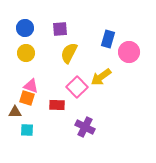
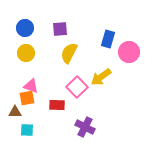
orange square: rotated 28 degrees counterclockwise
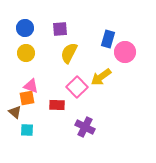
pink circle: moved 4 px left
brown triangle: rotated 40 degrees clockwise
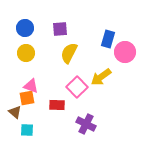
purple cross: moved 1 px right, 3 px up
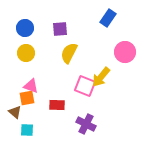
blue rectangle: moved 21 px up; rotated 18 degrees clockwise
yellow arrow: rotated 15 degrees counterclockwise
pink square: moved 8 px right, 1 px up; rotated 25 degrees counterclockwise
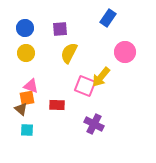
brown triangle: moved 6 px right, 3 px up
purple cross: moved 8 px right
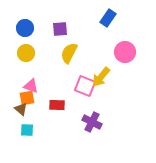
purple cross: moved 2 px left, 2 px up
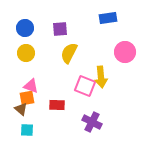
blue rectangle: rotated 48 degrees clockwise
yellow arrow: rotated 45 degrees counterclockwise
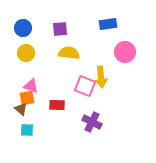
blue rectangle: moved 6 px down
blue circle: moved 2 px left
yellow semicircle: rotated 70 degrees clockwise
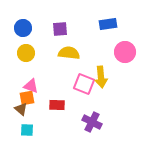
pink square: moved 1 px left, 2 px up
